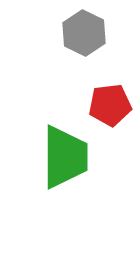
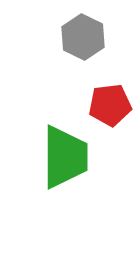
gray hexagon: moved 1 px left, 4 px down
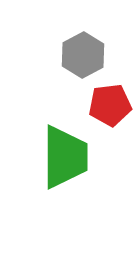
gray hexagon: moved 18 px down; rotated 6 degrees clockwise
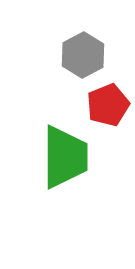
red pentagon: moved 2 px left; rotated 15 degrees counterclockwise
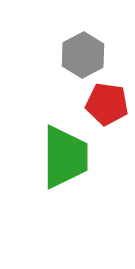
red pentagon: moved 1 px left, 1 px up; rotated 30 degrees clockwise
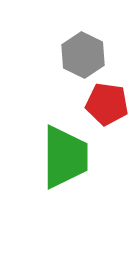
gray hexagon: rotated 6 degrees counterclockwise
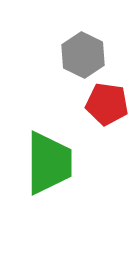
green trapezoid: moved 16 px left, 6 px down
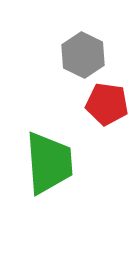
green trapezoid: rotated 4 degrees counterclockwise
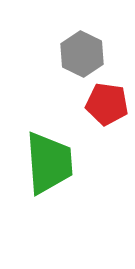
gray hexagon: moved 1 px left, 1 px up
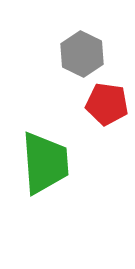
green trapezoid: moved 4 px left
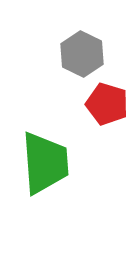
red pentagon: rotated 9 degrees clockwise
